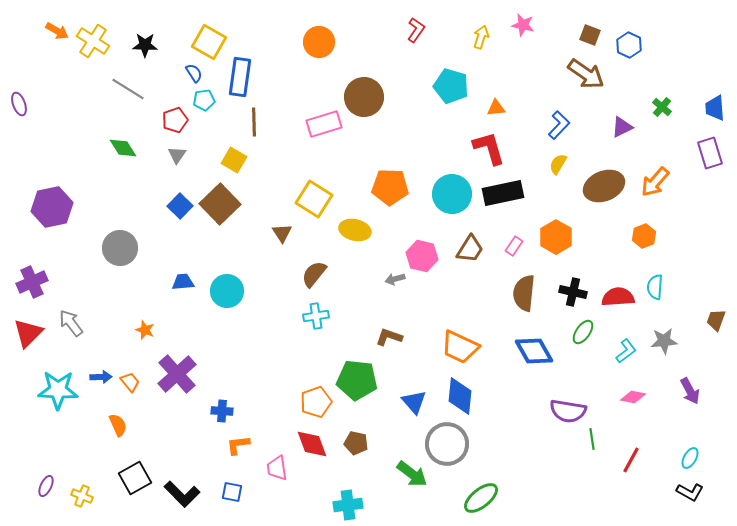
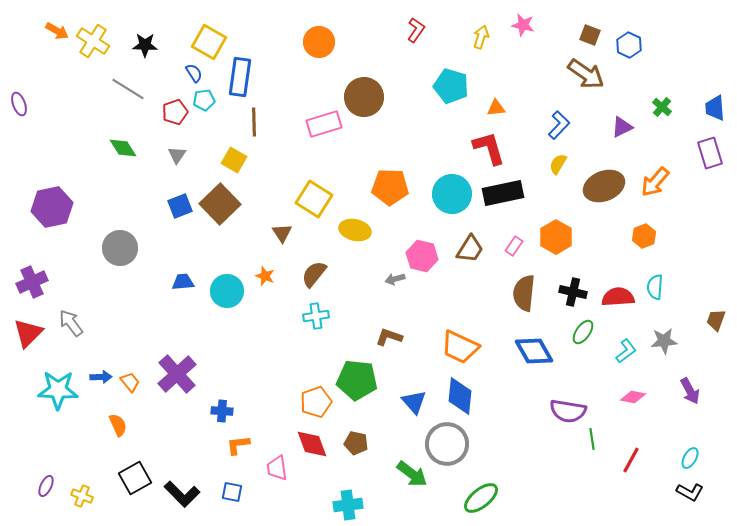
red pentagon at (175, 120): moved 8 px up
blue square at (180, 206): rotated 25 degrees clockwise
orange star at (145, 330): moved 120 px right, 54 px up
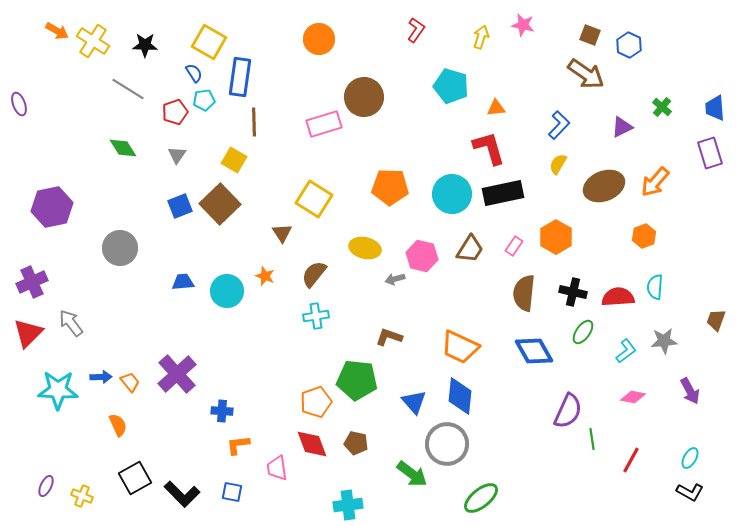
orange circle at (319, 42): moved 3 px up
yellow ellipse at (355, 230): moved 10 px right, 18 px down
purple semicircle at (568, 411): rotated 75 degrees counterclockwise
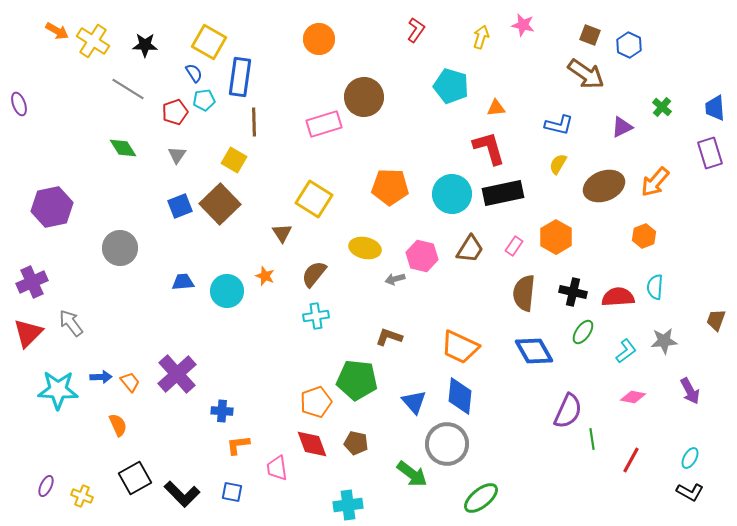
blue L-shape at (559, 125): rotated 60 degrees clockwise
